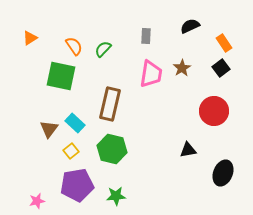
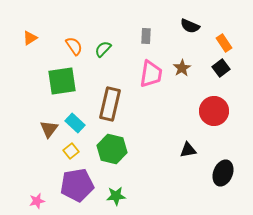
black semicircle: rotated 132 degrees counterclockwise
green square: moved 1 px right, 5 px down; rotated 20 degrees counterclockwise
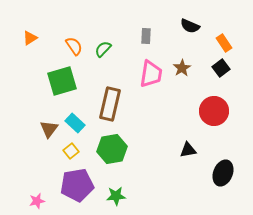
green square: rotated 8 degrees counterclockwise
green hexagon: rotated 24 degrees counterclockwise
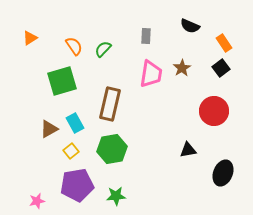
cyan rectangle: rotated 18 degrees clockwise
brown triangle: rotated 24 degrees clockwise
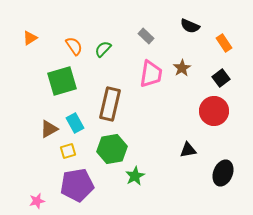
gray rectangle: rotated 49 degrees counterclockwise
black square: moved 10 px down
yellow square: moved 3 px left; rotated 21 degrees clockwise
green star: moved 19 px right, 20 px up; rotated 24 degrees counterclockwise
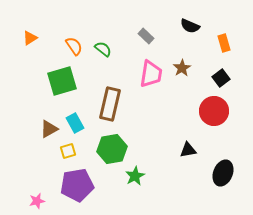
orange rectangle: rotated 18 degrees clockwise
green semicircle: rotated 84 degrees clockwise
